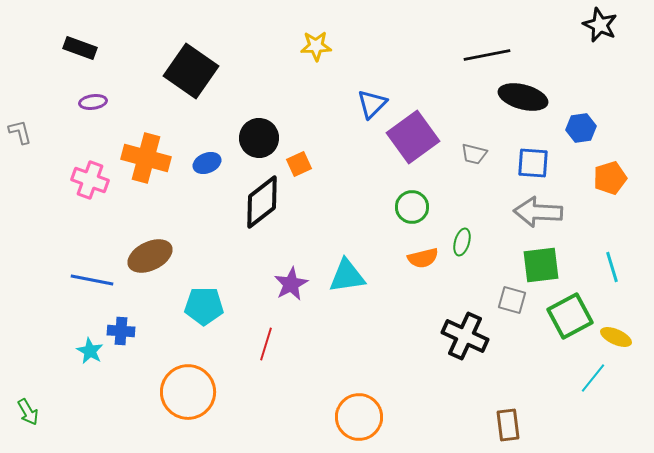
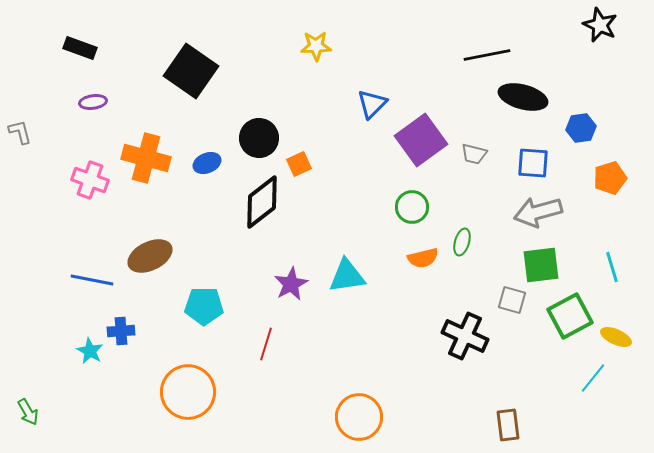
purple square at (413, 137): moved 8 px right, 3 px down
gray arrow at (538, 212): rotated 18 degrees counterclockwise
blue cross at (121, 331): rotated 8 degrees counterclockwise
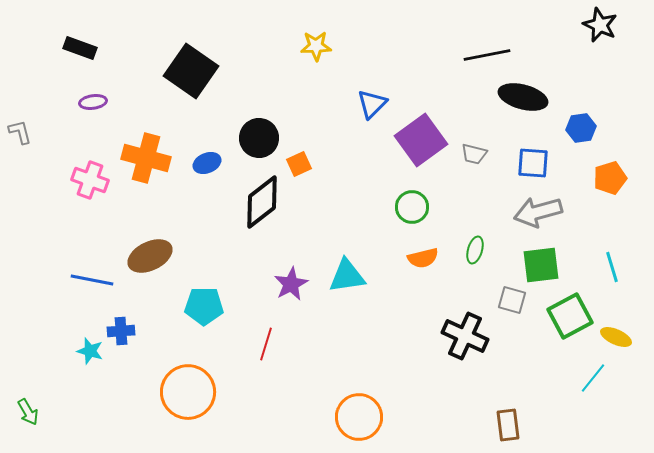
green ellipse at (462, 242): moved 13 px right, 8 px down
cyan star at (90, 351): rotated 12 degrees counterclockwise
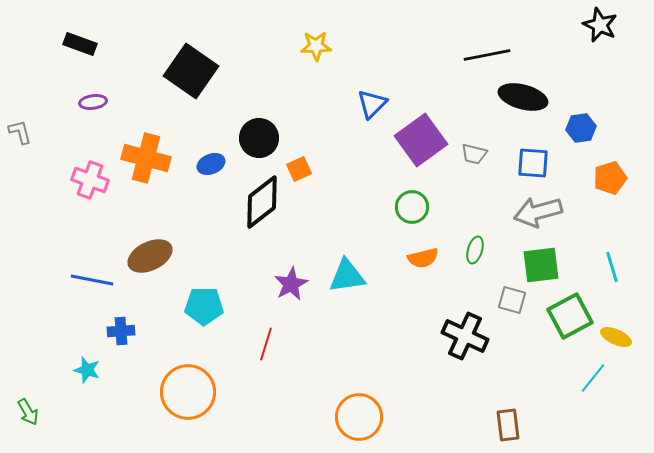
black rectangle at (80, 48): moved 4 px up
blue ellipse at (207, 163): moved 4 px right, 1 px down
orange square at (299, 164): moved 5 px down
cyan star at (90, 351): moved 3 px left, 19 px down
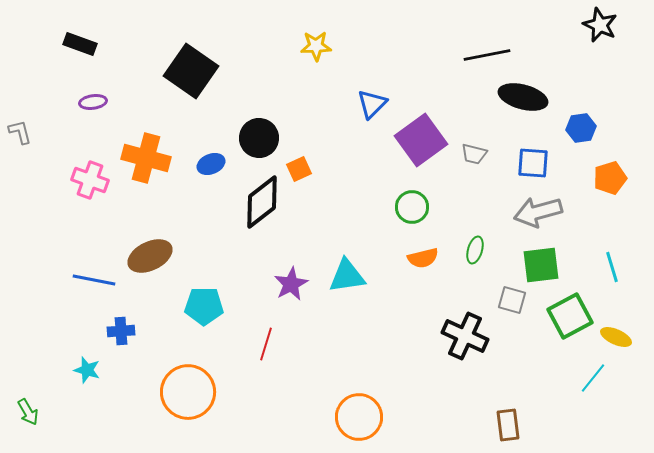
blue line at (92, 280): moved 2 px right
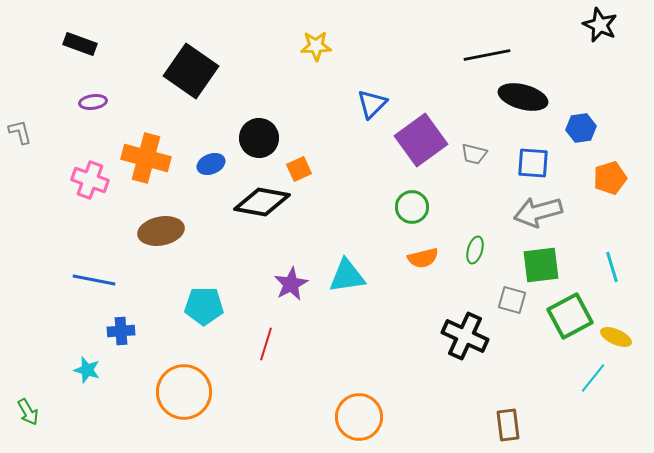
black diamond at (262, 202): rotated 48 degrees clockwise
brown ellipse at (150, 256): moved 11 px right, 25 px up; rotated 15 degrees clockwise
orange circle at (188, 392): moved 4 px left
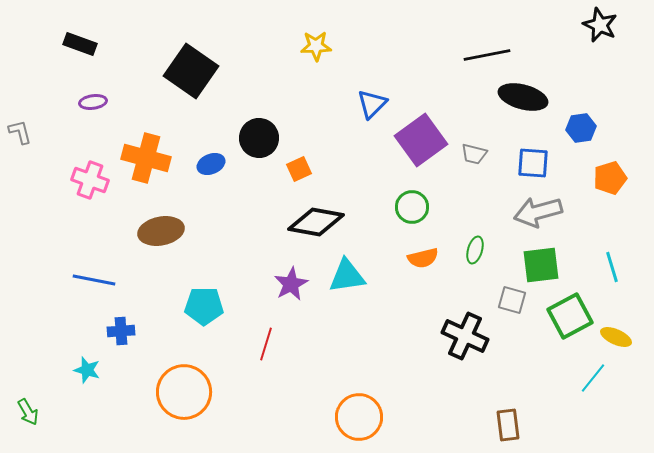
black diamond at (262, 202): moved 54 px right, 20 px down
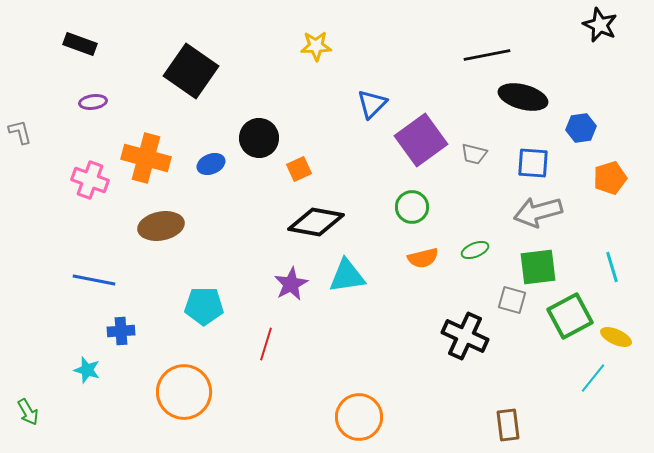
brown ellipse at (161, 231): moved 5 px up
green ellipse at (475, 250): rotated 52 degrees clockwise
green square at (541, 265): moved 3 px left, 2 px down
